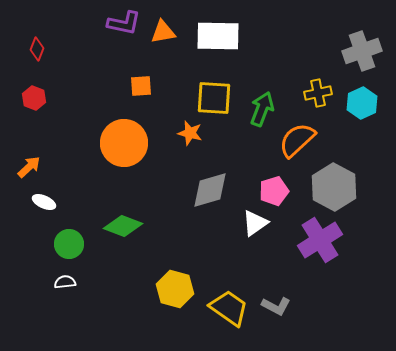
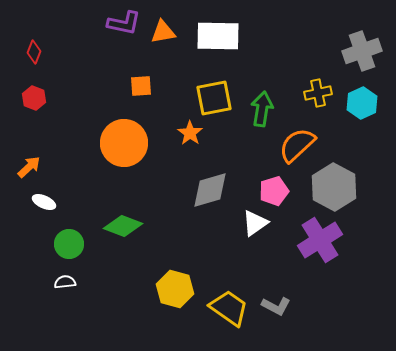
red diamond: moved 3 px left, 3 px down
yellow square: rotated 15 degrees counterclockwise
green arrow: rotated 12 degrees counterclockwise
orange star: rotated 20 degrees clockwise
orange semicircle: moved 5 px down
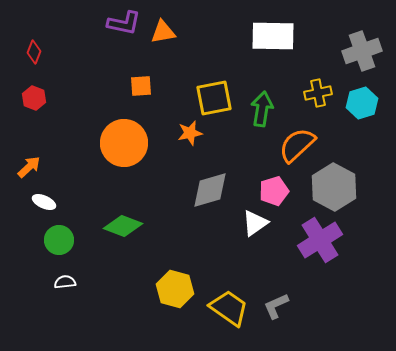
white rectangle: moved 55 px right
cyan hexagon: rotated 8 degrees clockwise
orange star: rotated 25 degrees clockwise
green circle: moved 10 px left, 4 px up
gray L-shape: rotated 128 degrees clockwise
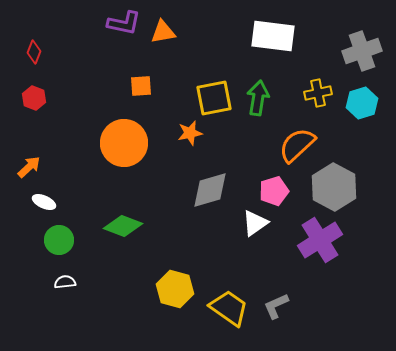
white rectangle: rotated 6 degrees clockwise
green arrow: moved 4 px left, 11 px up
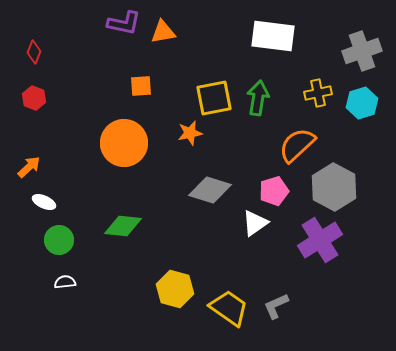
gray diamond: rotated 33 degrees clockwise
green diamond: rotated 15 degrees counterclockwise
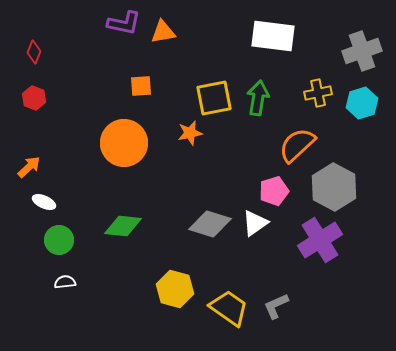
gray diamond: moved 34 px down
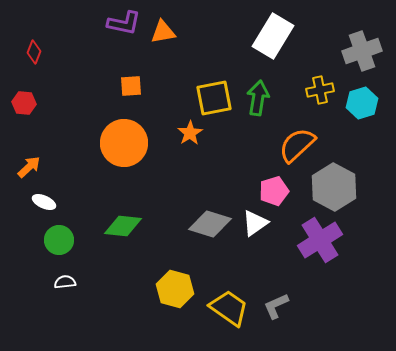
white rectangle: rotated 66 degrees counterclockwise
orange square: moved 10 px left
yellow cross: moved 2 px right, 3 px up
red hexagon: moved 10 px left, 5 px down; rotated 15 degrees counterclockwise
orange star: rotated 20 degrees counterclockwise
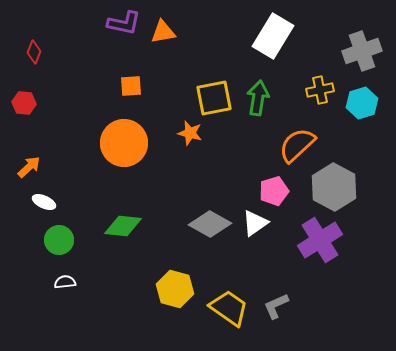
orange star: rotated 25 degrees counterclockwise
gray diamond: rotated 12 degrees clockwise
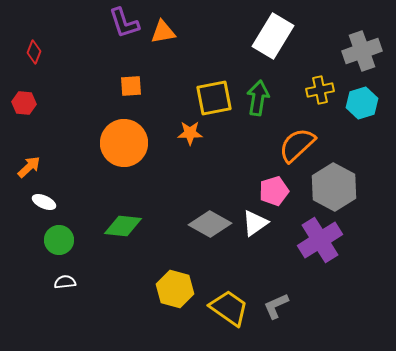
purple L-shape: rotated 60 degrees clockwise
orange star: rotated 15 degrees counterclockwise
